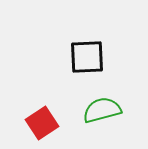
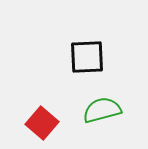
red square: rotated 16 degrees counterclockwise
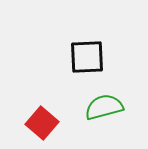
green semicircle: moved 2 px right, 3 px up
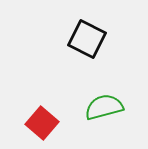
black square: moved 18 px up; rotated 30 degrees clockwise
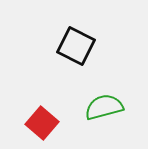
black square: moved 11 px left, 7 px down
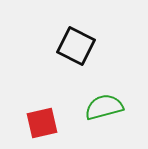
red square: rotated 36 degrees clockwise
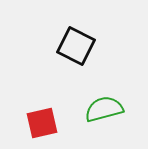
green semicircle: moved 2 px down
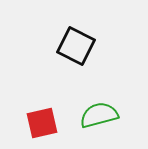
green semicircle: moved 5 px left, 6 px down
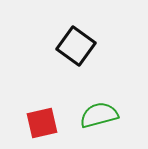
black square: rotated 9 degrees clockwise
